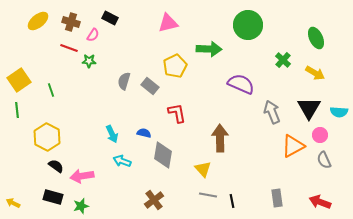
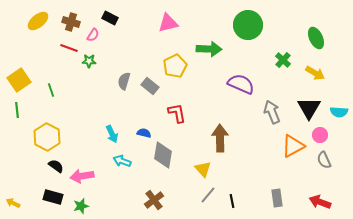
gray line at (208, 195): rotated 60 degrees counterclockwise
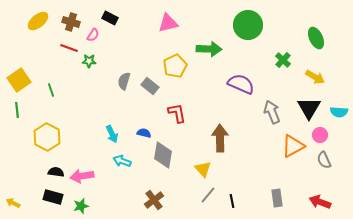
yellow arrow at (315, 73): moved 4 px down
black semicircle at (56, 166): moved 6 px down; rotated 28 degrees counterclockwise
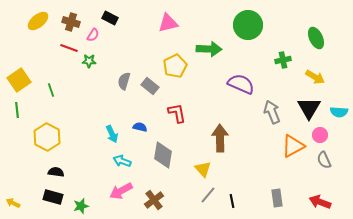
green cross at (283, 60): rotated 35 degrees clockwise
blue semicircle at (144, 133): moved 4 px left, 6 px up
pink arrow at (82, 176): moved 39 px right, 15 px down; rotated 20 degrees counterclockwise
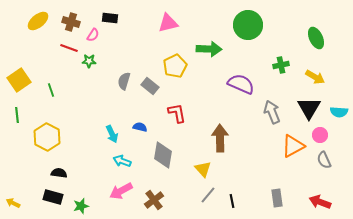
black rectangle at (110, 18): rotated 21 degrees counterclockwise
green cross at (283, 60): moved 2 px left, 5 px down
green line at (17, 110): moved 5 px down
black semicircle at (56, 172): moved 3 px right, 1 px down
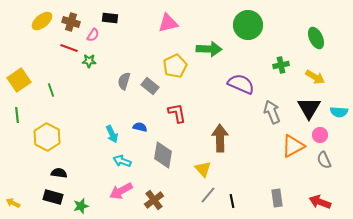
yellow ellipse at (38, 21): moved 4 px right
